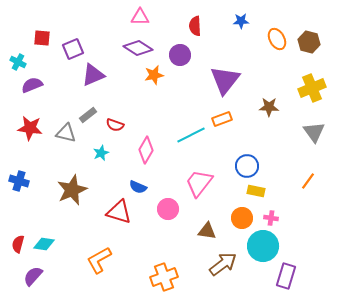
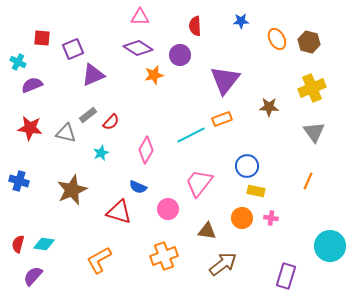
red semicircle at (115, 125): moved 4 px left, 3 px up; rotated 66 degrees counterclockwise
orange line at (308, 181): rotated 12 degrees counterclockwise
cyan circle at (263, 246): moved 67 px right
orange cross at (164, 277): moved 21 px up
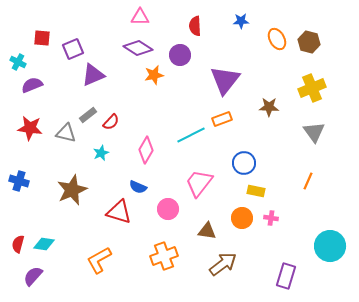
blue circle at (247, 166): moved 3 px left, 3 px up
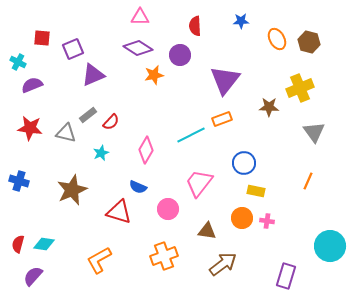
yellow cross at (312, 88): moved 12 px left
pink cross at (271, 218): moved 4 px left, 3 px down
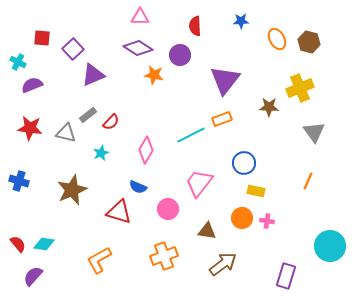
purple square at (73, 49): rotated 20 degrees counterclockwise
orange star at (154, 75): rotated 24 degrees clockwise
red semicircle at (18, 244): rotated 126 degrees clockwise
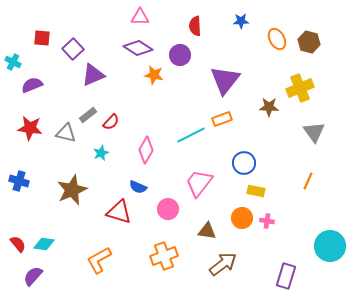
cyan cross at (18, 62): moved 5 px left
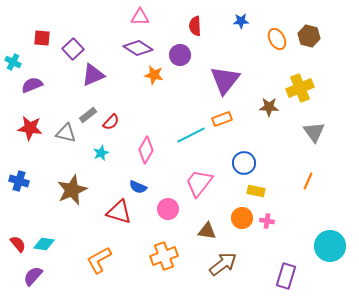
brown hexagon at (309, 42): moved 6 px up
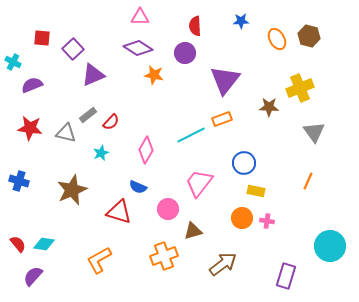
purple circle at (180, 55): moved 5 px right, 2 px up
brown triangle at (207, 231): moved 14 px left; rotated 24 degrees counterclockwise
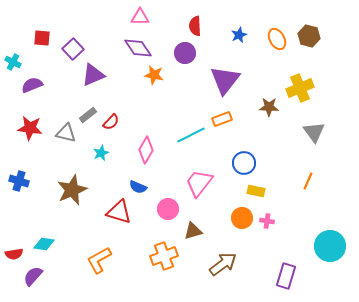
blue star at (241, 21): moved 2 px left, 14 px down; rotated 21 degrees counterclockwise
purple diamond at (138, 48): rotated 24 degrees clockwise
red semicircle at (18, 244): moved 4 px left, 10 px down; rotated 120 degrees clockwise
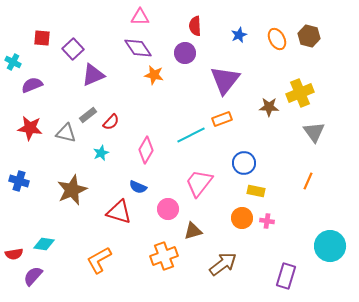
yellow cross at (300, 88): moved 5 px down
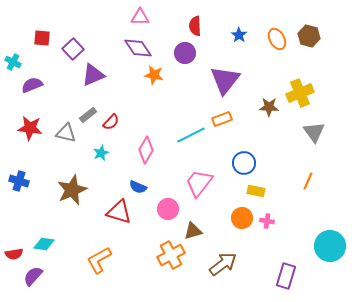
blue star at (239, 35): rotated 14 degrees counterclockwise
orange cross at (164, 256): moved 7 px right, 1 px up; rotated 8 degrees counterclockwise
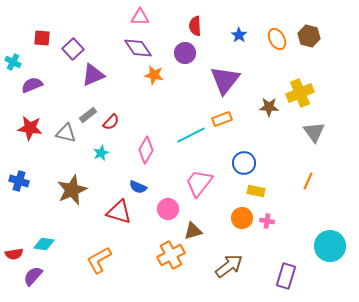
brown arrow at (223, 264): moved 6 px right, 2 px down
